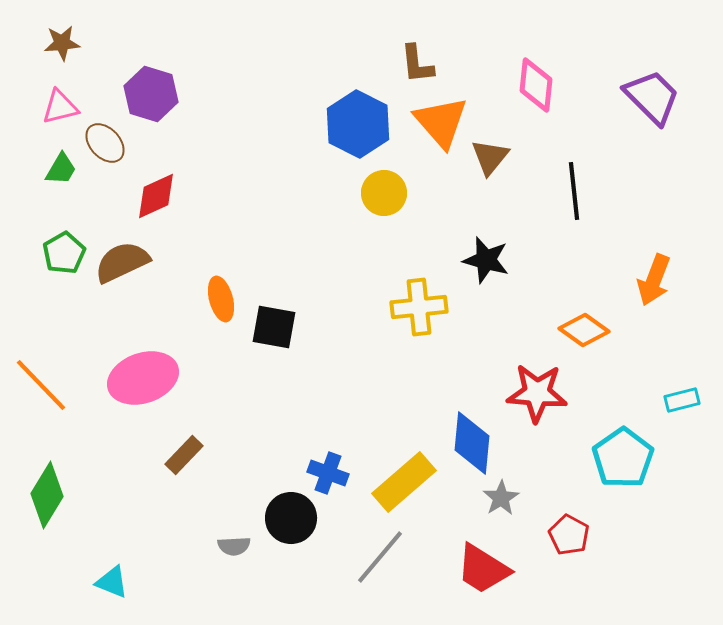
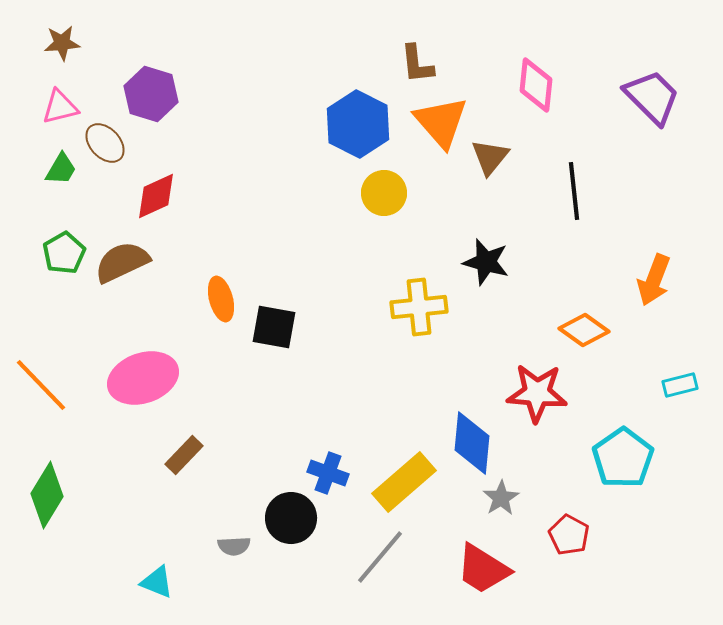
black star: moved 2 px down
cyan rectangle: moved 2 px left, 15 px up
cyan triangle: moved 45 px right
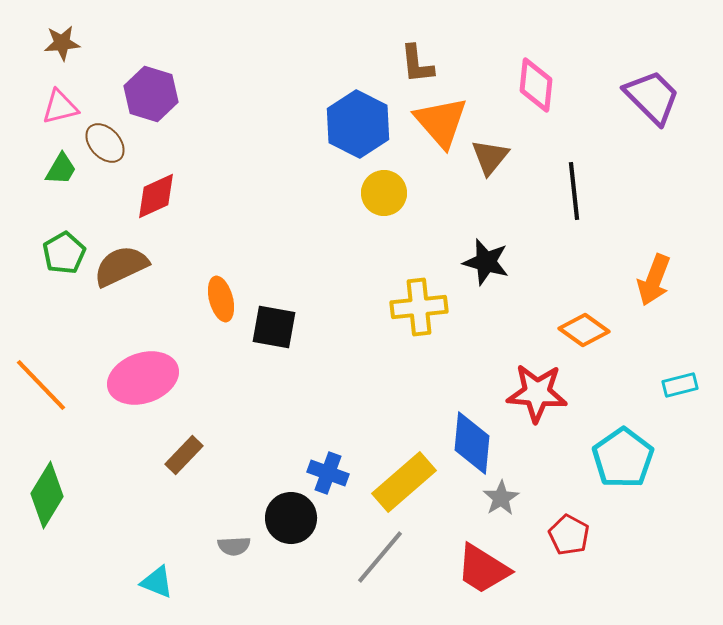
brown semicircle: moved 1 px left, 4 px down
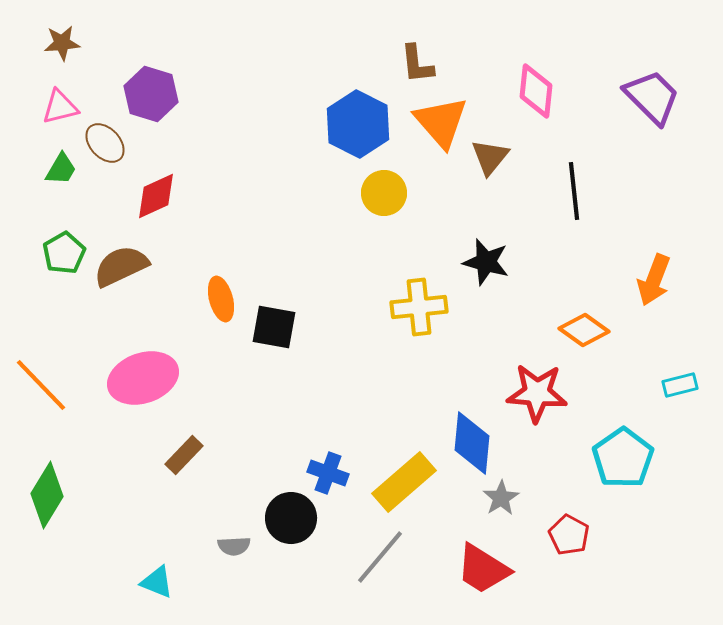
pink diamond: moved 6 px down
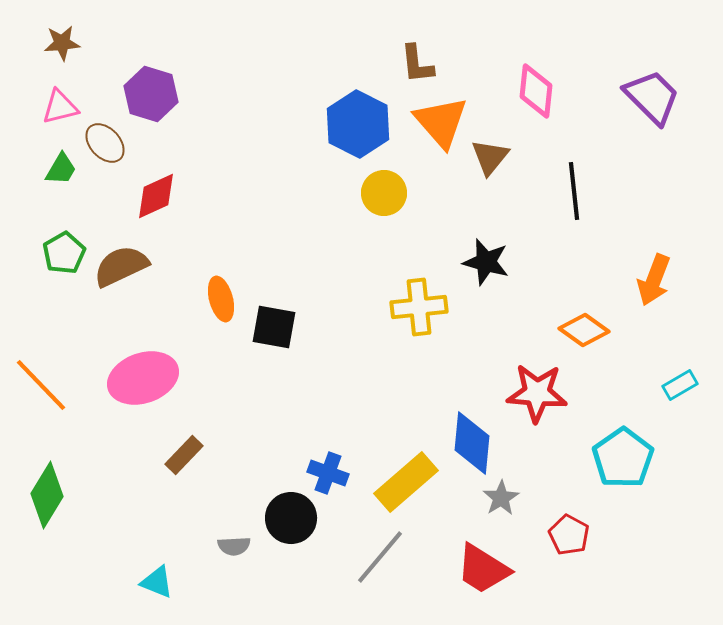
cyan rectangle: rotated 16 degrees counterclockwise
yellow rectangle: moved 2 px right
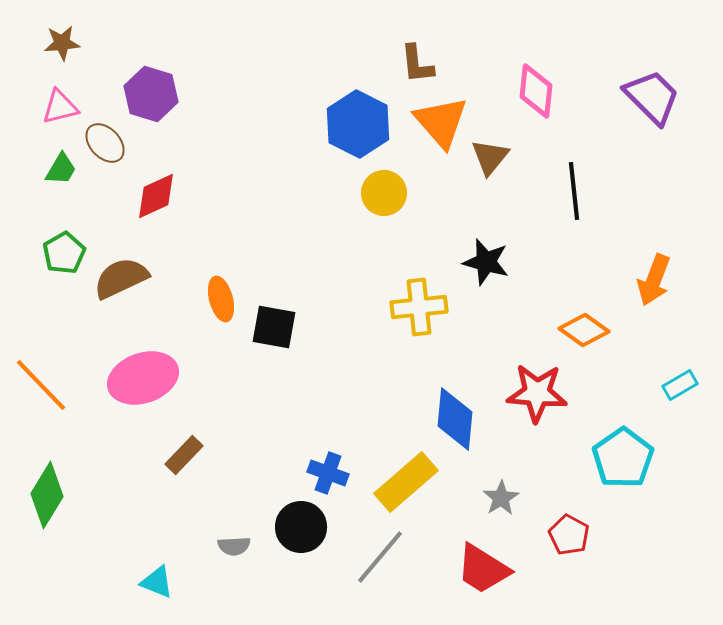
brown semicircle: moved 12 px down
blue diamond: moved 17 px left, 24 px up
black circle: moved 10 px right, 9 px down
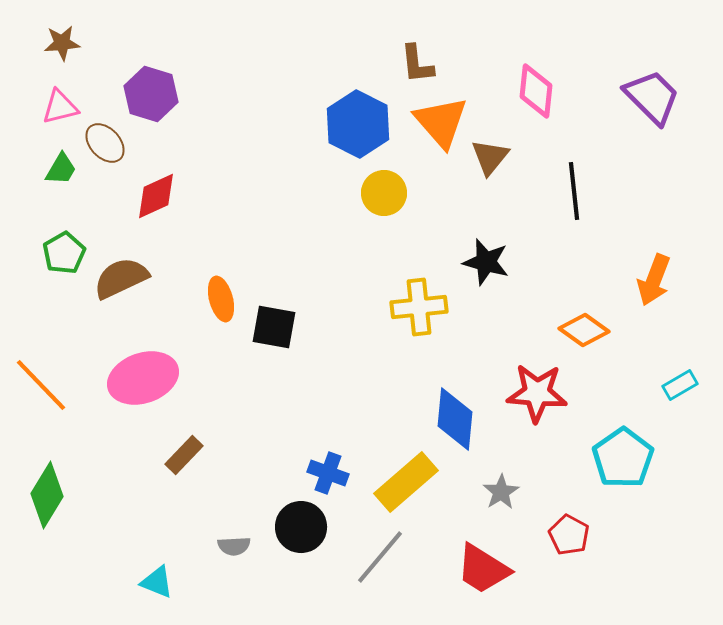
gray star: moved 6 px up
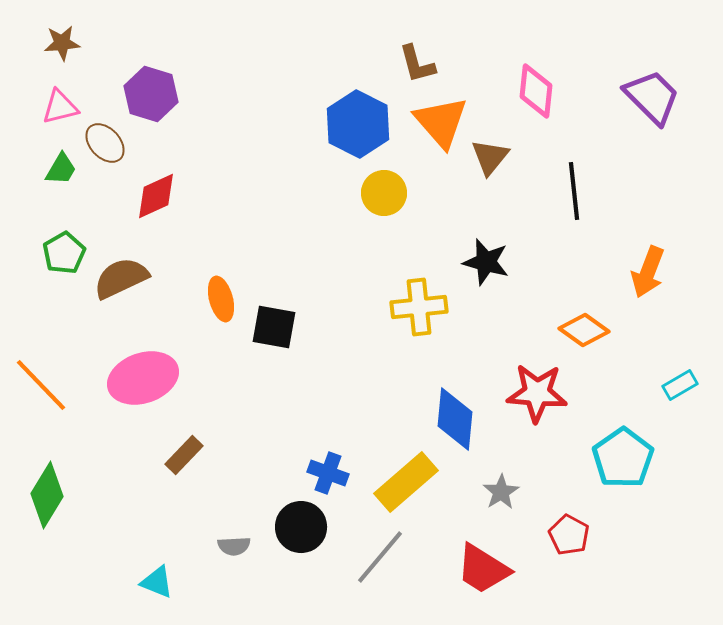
brown L-shape: rotated 9 degrees counterclockwise
orange arrow: moved 6 px left, 8 px up
